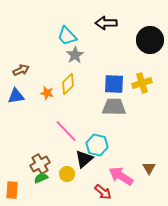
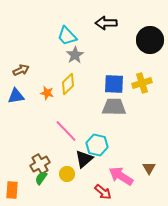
green semicircle: rotated 32 degrees counterclockwise
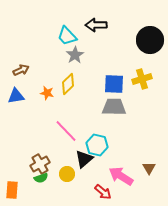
black arrow: moved 10 px left, 2 px down
yellow cross: moved 4 px up
green semicircle: rotated 144 degrees counterclockwise
